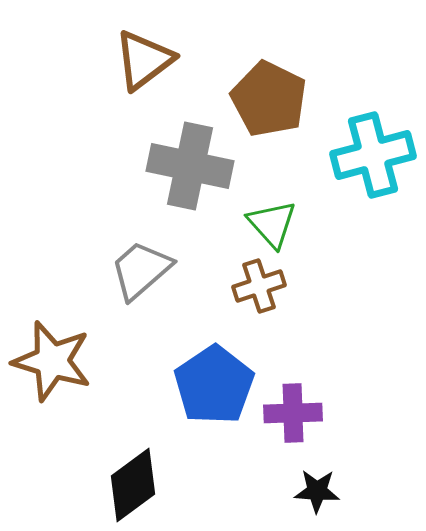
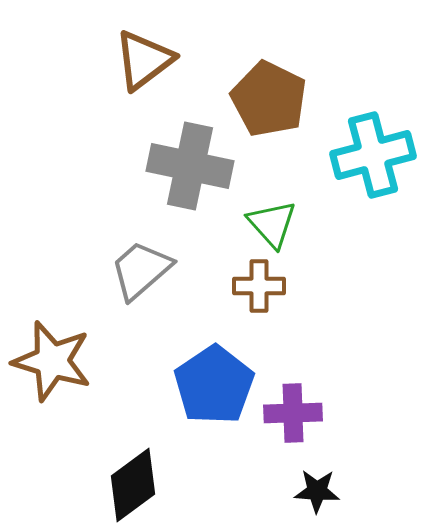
brown cross: rotated 18 degrees clockwise
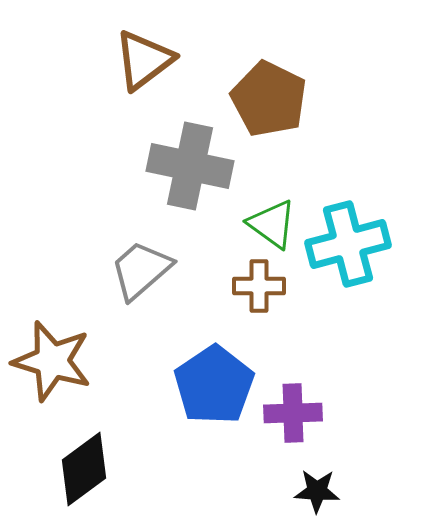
cyan cross: moved 25 px left, 89 px down
green triangle: rotated 12 degrees counterclockwise
black diamond: moved 49 px left, 16 px up
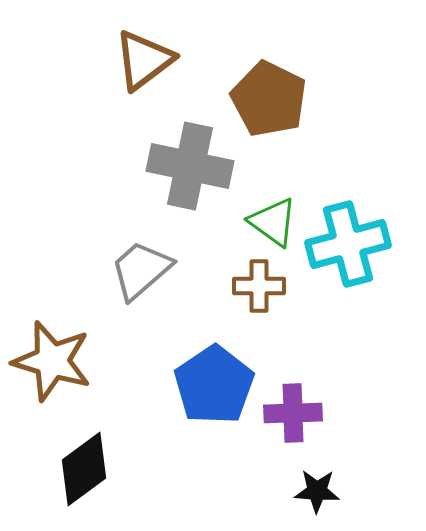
green triangle: moved 1 px right, 2 px up
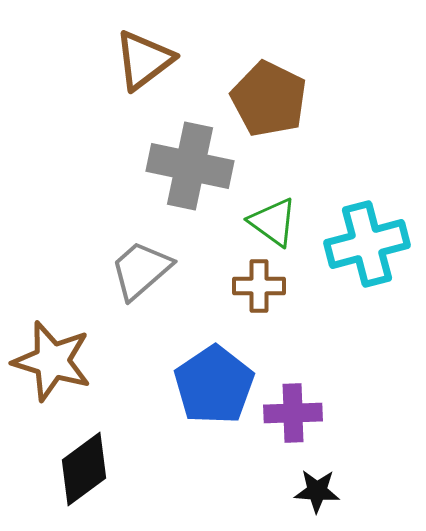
cyan cross: moved 19 px right
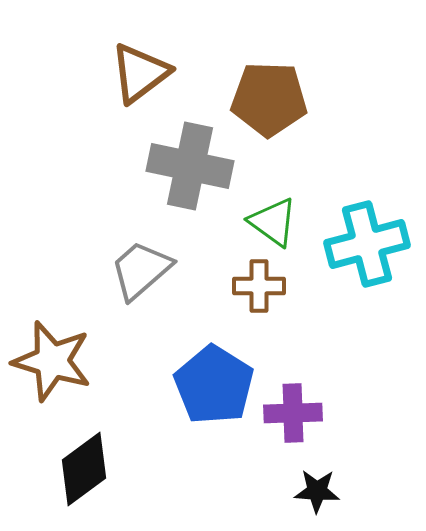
brown triangle: moved 4 px left, 13 px down
brown pentagon: rotated 24 degrees counterclockwise
blue pentagon: rotated 6 degrees counterclockwise
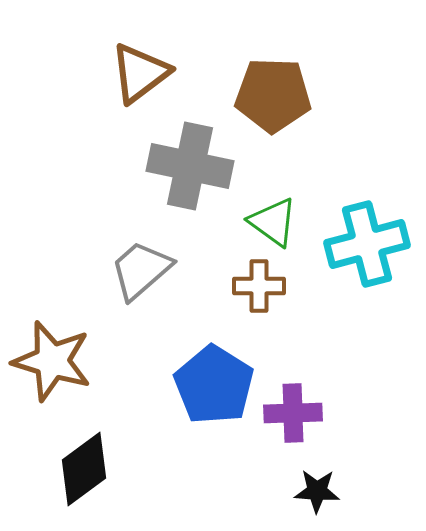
brown pentagon: moved 4 px right, 4 px up
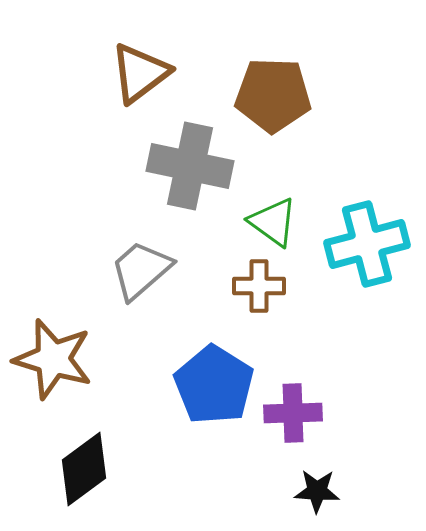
brown star: moved 1 px right, 2 px up
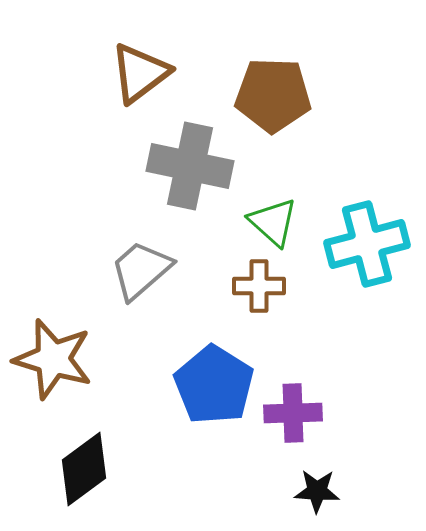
green triangle: rotated 6 degrees clockwise
